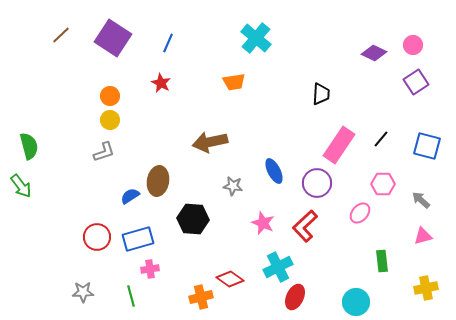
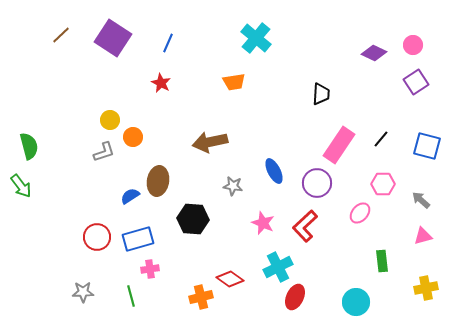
orange circle at (110, 96): moved 23 px right, 41 px down
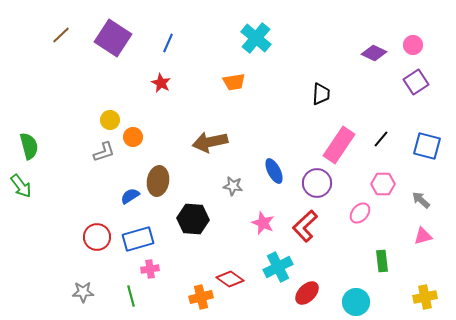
yellow cross at (426, 288): moved 1 px left, 9 px down
red ellipse at (295, 297): moved 12 px right, 4 px up; rotated 20 degrees clockwise
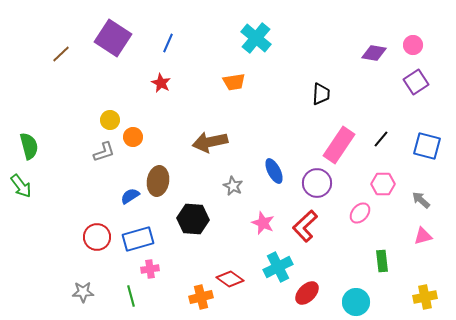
brown line at (61, 35): moved 19 px down
purple diamond at (374, 53): rotated 15 degrees counterclockwise
gray star at (233, 186): rotated 18 degrees clockwise
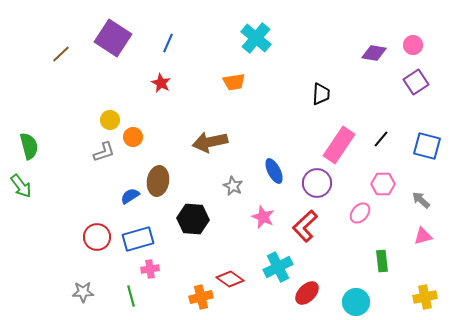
pink star at (263, 223): moved 6 px up
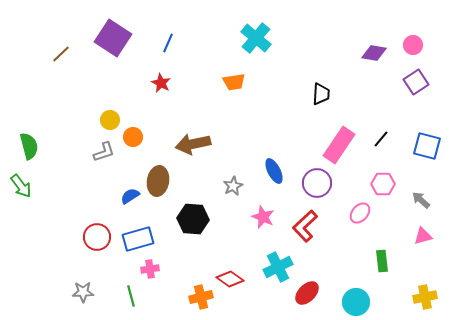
brown arrow at (210, 142): moved 17 px left, 2 px down
gray star at (233, 186): rotated 18 degrees clockwise
